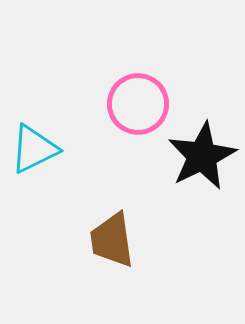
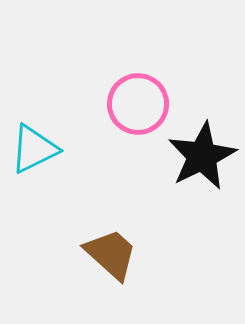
brown trapezoid: moved 1 px left, 14 px down; rotated 140 degrees clockwise
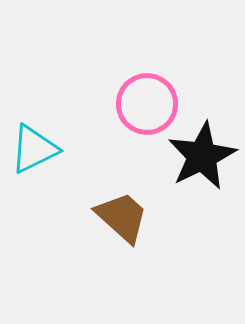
pink circle: moved 9 px right
brown trapezoid: moved 11 px right, 37 px up
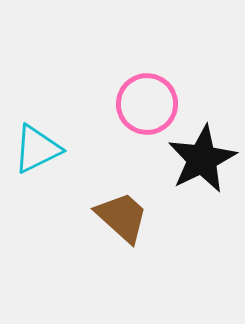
cyan triangle: moved 3 px right
black star: moved 3 px down
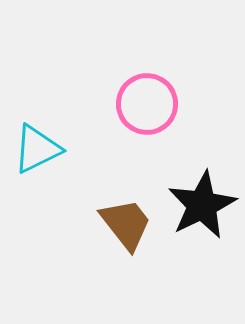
black star: moved 46 px down
brown trapezoid: moved 4 px right, 7 px down; rotated 10 degrees clockwise
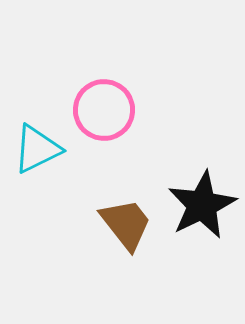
pink circle: moved 43 px left, 6 px down
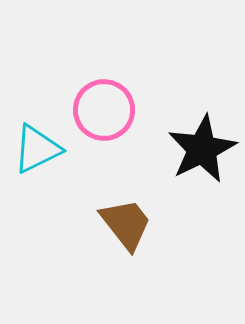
black star: moved 56 px up
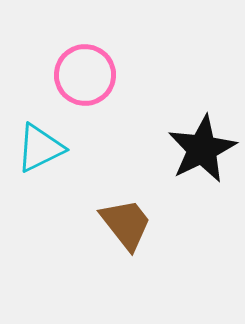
pink circle: moved 19 px left, 35 px up
cyan triangle: moved 3 px right, 1 px up
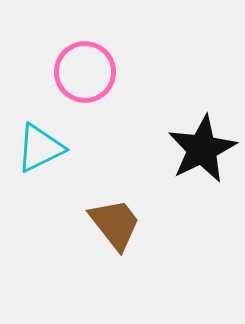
pink circle: moved 3 px up
brown trapezoid: moved 11 px left
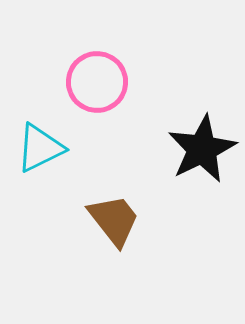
pink circle: moved 12 px right, 10 px down
brown trapezoid: moved 1 px left, 4 px up
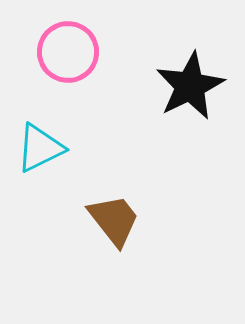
pink circle: moved 29 px left, 30 px up
black star: moved 12 px left, 63 px up
